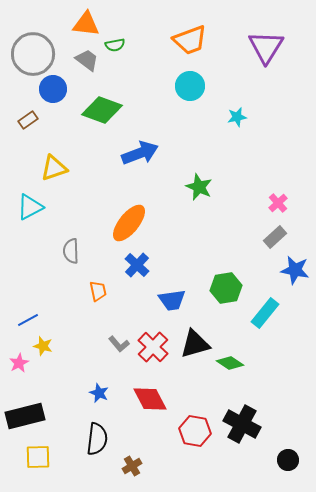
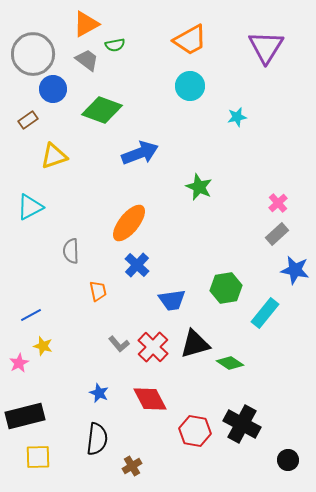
orange triangle at (86, 24): rotated 36 degrees counterclockwise
orange trapezoid at (190, 40): rotated 9 degrees counterclockwise
yellow triangle at (54, 168): moved 12 px up
gray rectangle at (275, 237): moved 2 px right, 3 px up
blue line at (28, 320): moved 3 px right, 5 px up
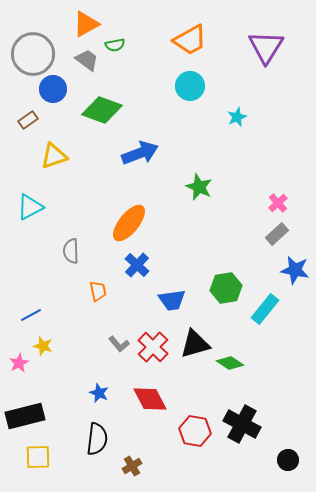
cyan star at (237, 117): rotated 12 degrees counterclockwise
cyan rectangle at (265, 313): moved 4 px up
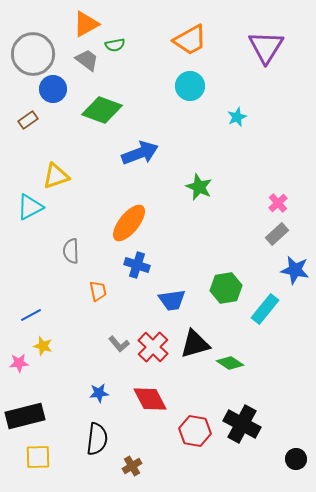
yellow triangle at (54, 156): moved 2 px right, 20 px down
blue cross at (137, 265): rotated 25 degrees counterclockwise
pink star at (19, 363): rotated 24 degrees clockwise
blue star at (99, 393): rotated 30 degrees counterclockwise
black circle at (288, 460): moved 8 px right, 1 px up
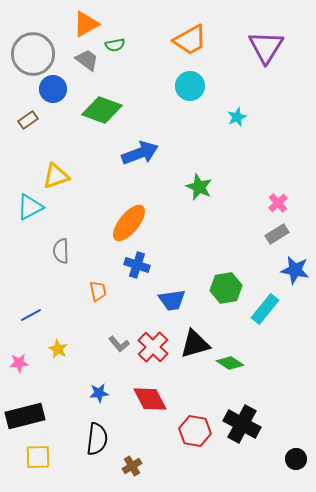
gray rectangle at (277, 234): rotated 10 degrees clockwise
gray semicircle at (71, 251): moved 10 px left
yellow star at (43, 346): moved 15 px right, 3 px down; rotated 12 degrees clockwise
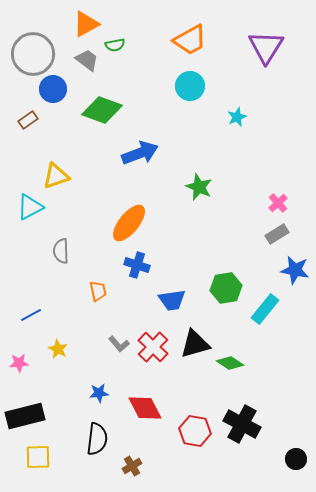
red diamond at (150, 399): moved 5 px left, 9 px down
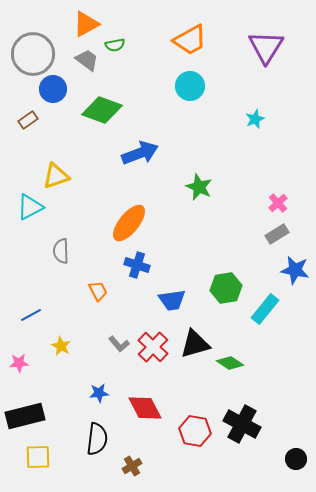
cyan star at (237, 117): moved 18 px right, 2 px down
orange trapezoid at (98, 291): rotated 15 degrees counterclockwise
yellow star at (58, 349): moved 3 px right, 3 px up
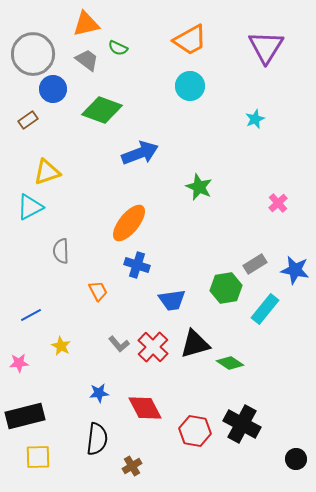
orange triangle at (86, 24): rotated 16 degrees clockwise
green semicircle at (115, 45): moved 3 px right, 3 px down; rotated 36 degrees clockwise
yellow triangle at (56, 176): moved 9 px left, 4 px up
gray rectangle at (277, 234): moved 22 px left, 30 px down
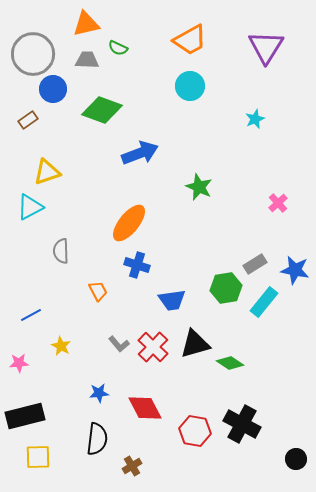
gray trapezoid at (87, 60): rotated 35 degrees counterclockwise
cyan rectangle at (265, 309): moved 1 px left, 7 px up
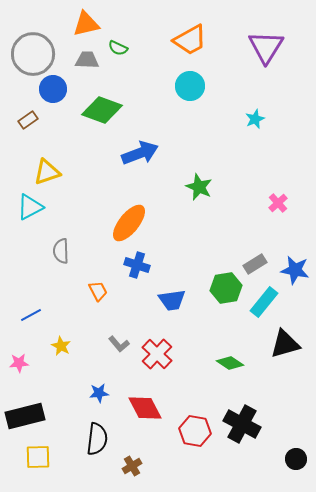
black triangle at (195, 344): moved 90 px right
red cross at (153, 347): moved 4 px right, 7 px down
